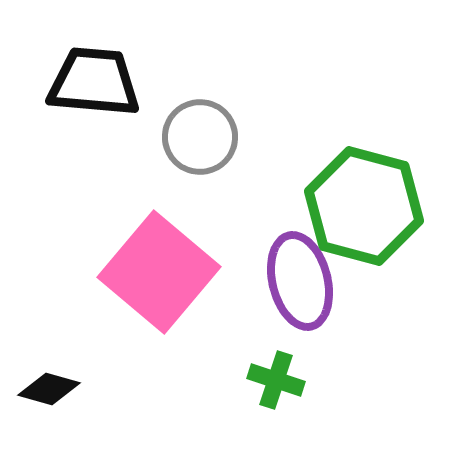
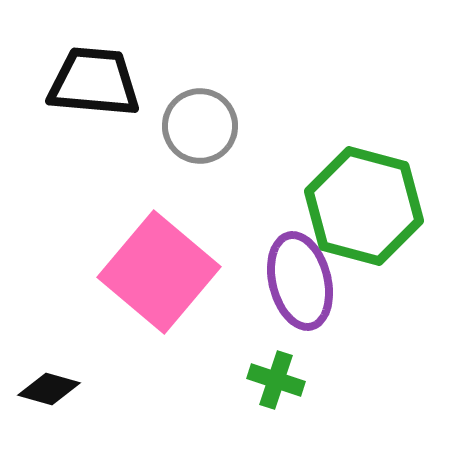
gray circle: moved 11 px up
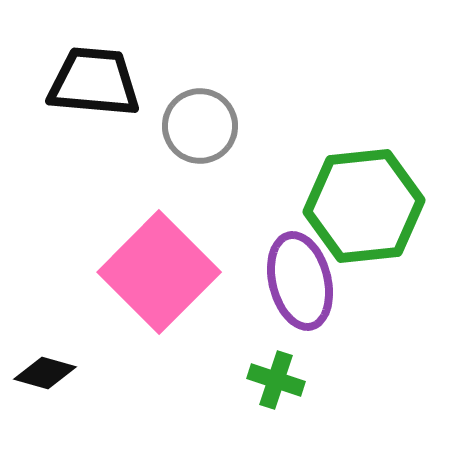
green hexagon: rotated 21 degrees counterclockwise
pink square: rotated 5 degrees clockwise
black diamond: moved 4 px left, 16 px up
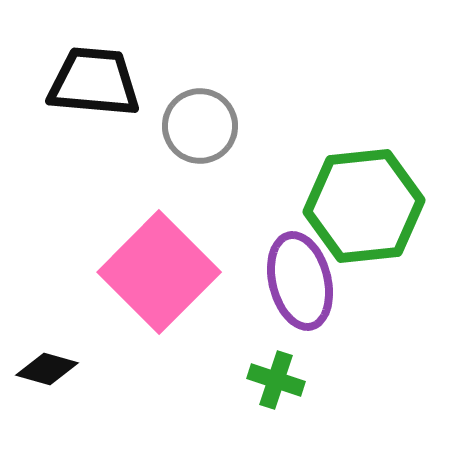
black diamond: moved 2 px right, 4 px up
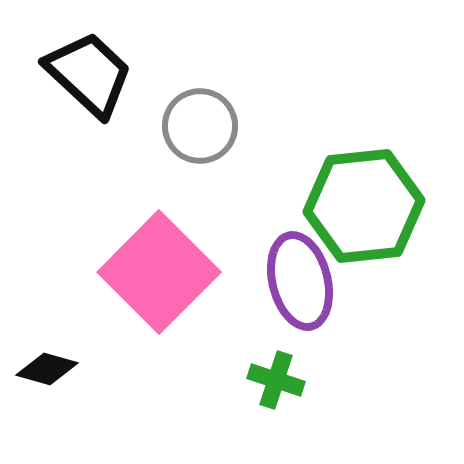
black trapezoid: moved 5 px left, 8 px up; rotated 38 degrees clockwise
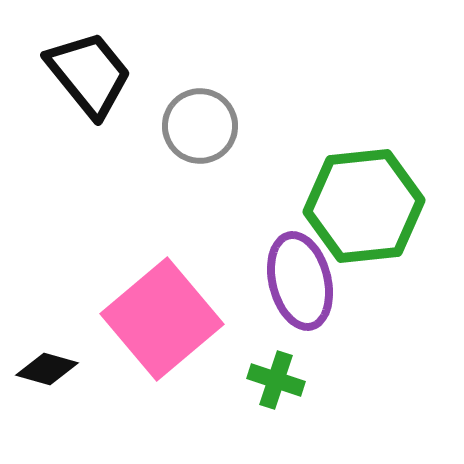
black trapezoid: rotated 8 degrees clockwise
pink square: moved 3 px right, 47 px down; rotated 5 degrees clockwise
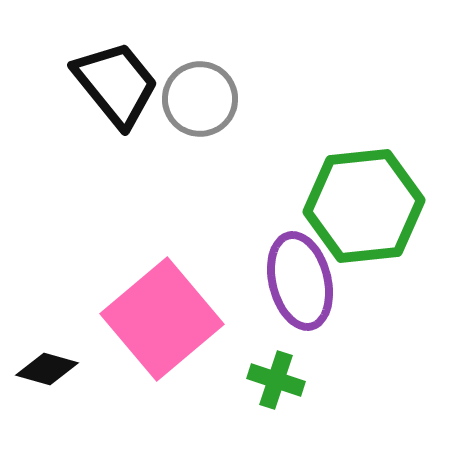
black trapezoid: moved 27 px right, 10 px down
gray circle: moved 27 px up
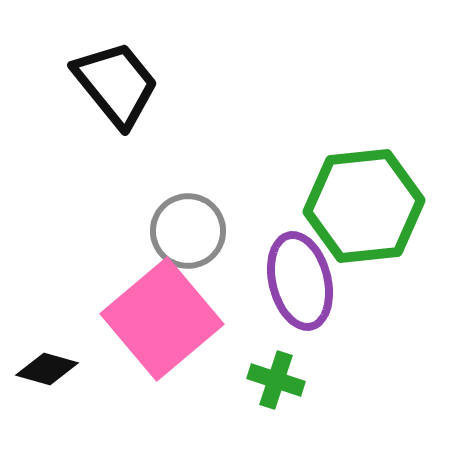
gray circle: moved 12 px left, 132 px down
